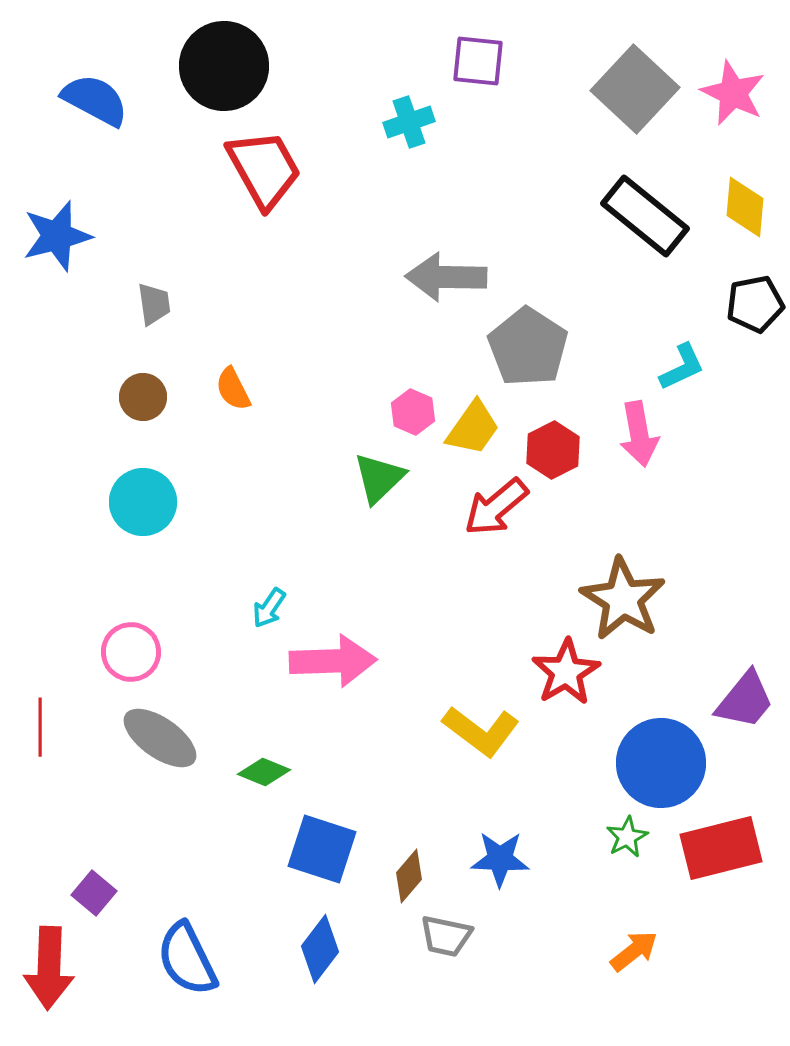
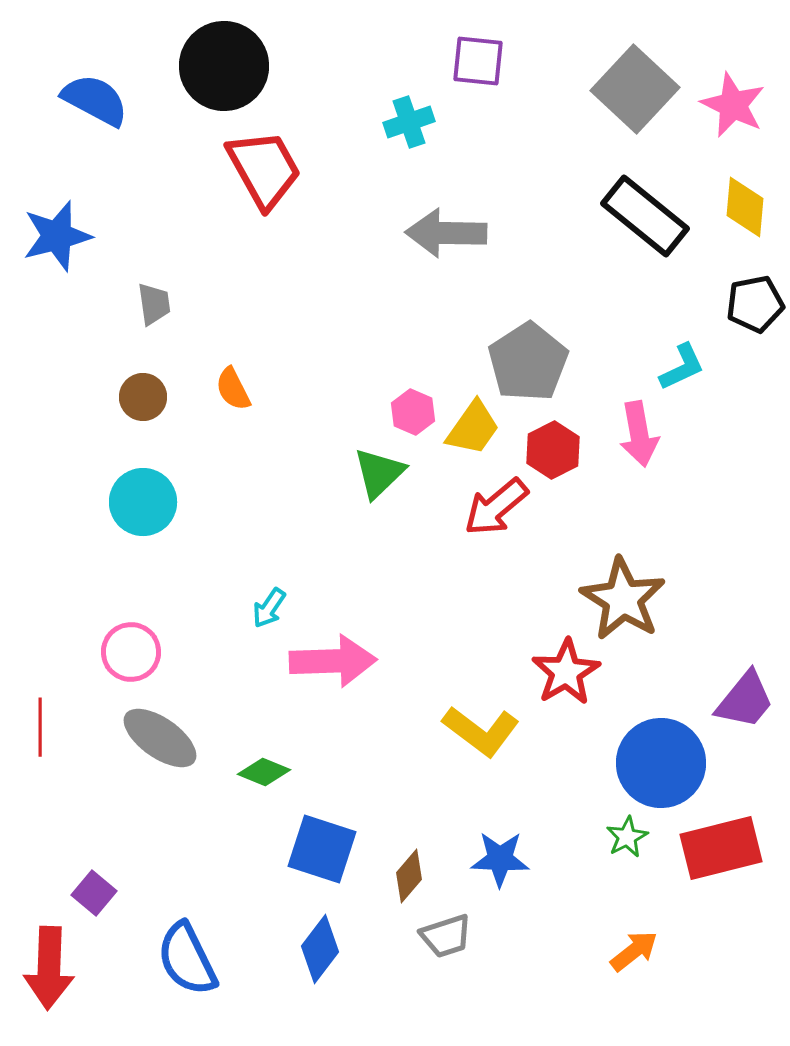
pink star at (733, 93): moved 12 px down
gray arrow at (446, 277): moved 44 px up
gray pentagon at (528, 347): moved 15 px down; rotated 6 degrees clockwise
green triangle at (379, 478): moved 5 px up
gray trapezoid at (446, 936): rotated 30 degrees counterclockwise
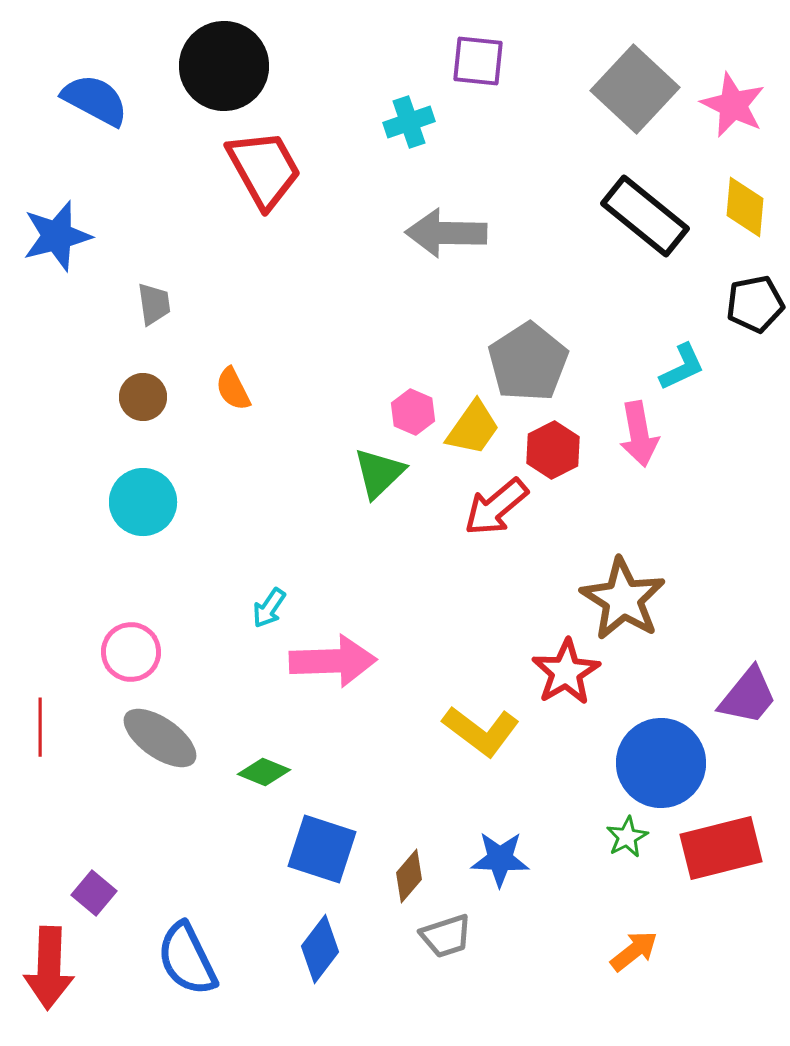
purple trapezoid at (745, 700): moved 3 px right, 4 px up
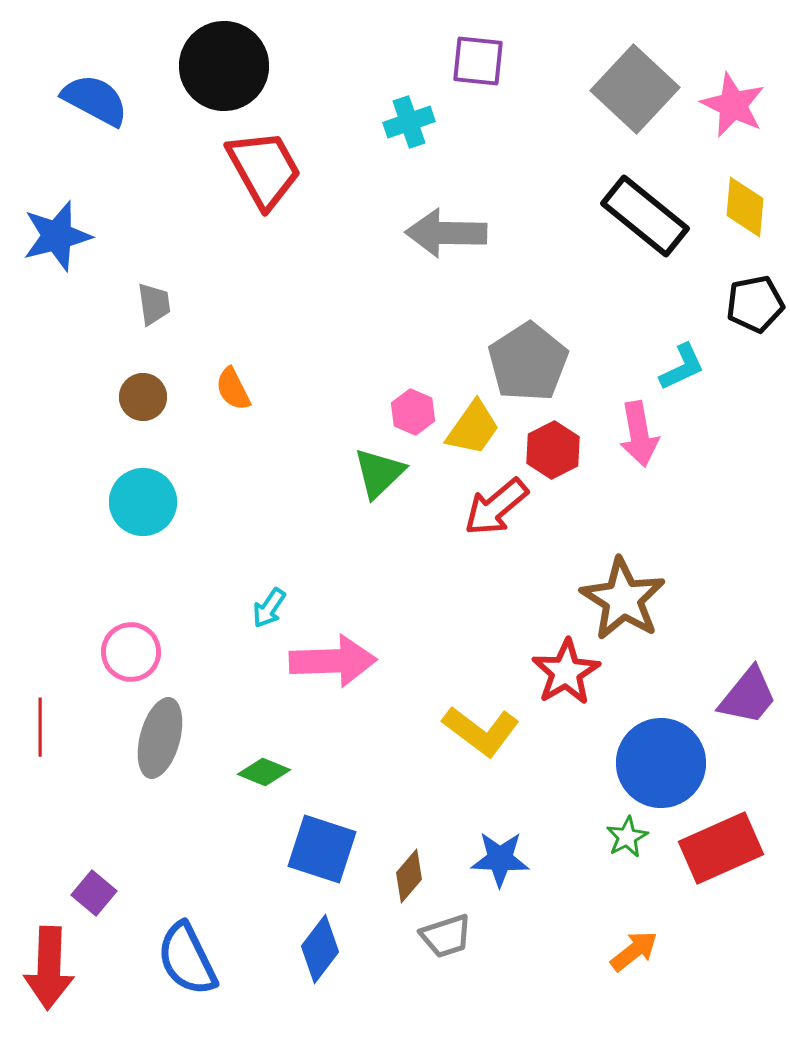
gray ellipse at (160, 738): rotated 70 degrees clockwise
red rectangle at (721, 848): rotated 10 degrees counterclockwise
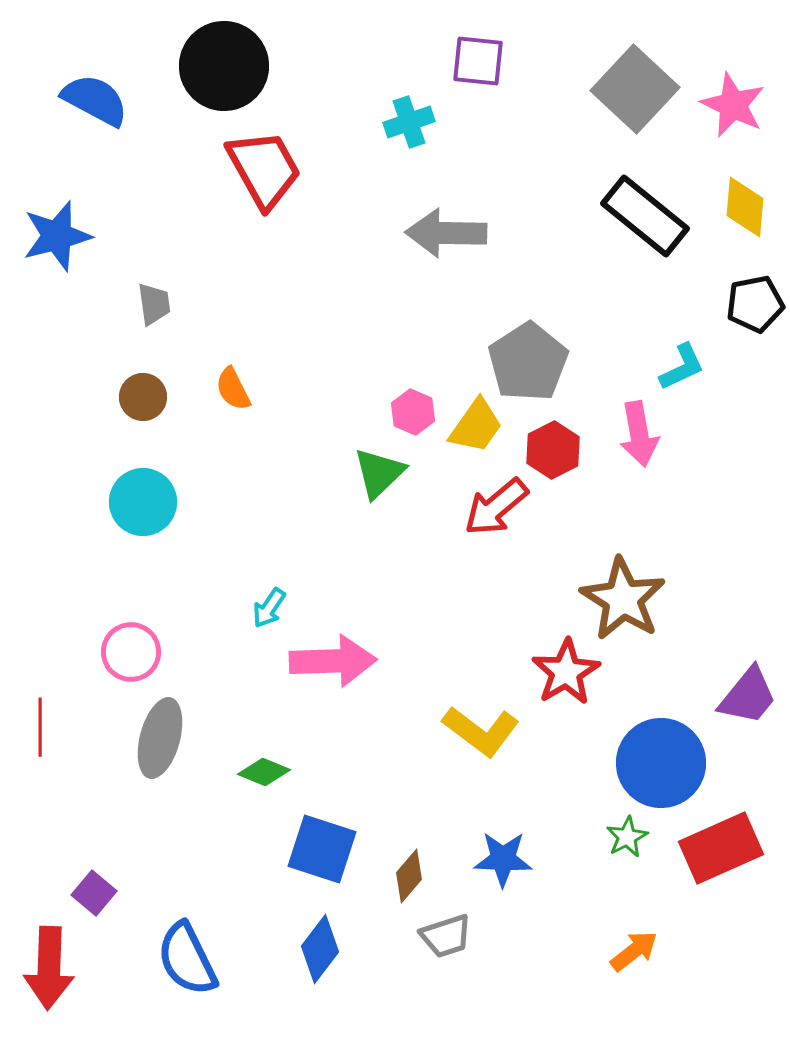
yellow trapezoid at (473, 428): moved 3 px right, 2 px up
blue star at (500, 859): moved 3 px right
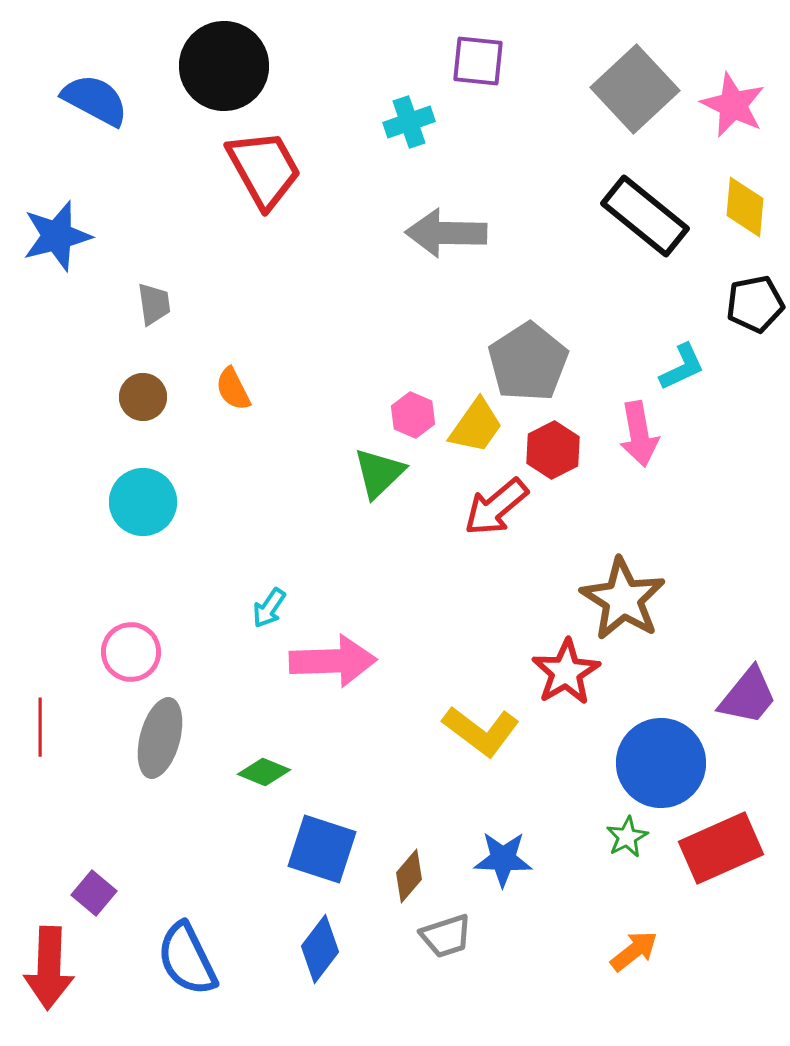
gray square at (635, 89): rotated 4 degrees clockwise
pink hexagon at (413, 412): moved 3 px down
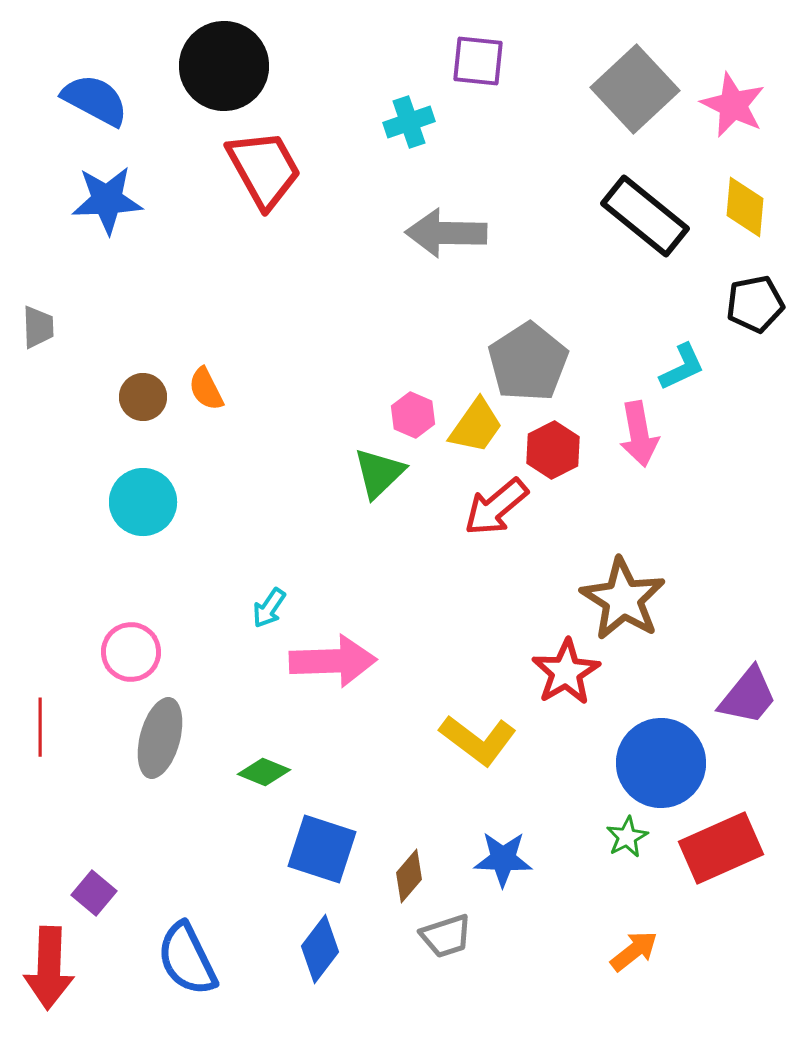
blue star at (57, 236): moved 50 px right, 36 px up; rotated 12 degrees clockwise
gray trapezoid at (154, 304): moved 116 px left, 23 px down; rotated 6 degrees clockwise
orange semicircle at (233, 389): moved 27 px left
yellow L-shape at (481, 731): moved 3 px left, 9 px down
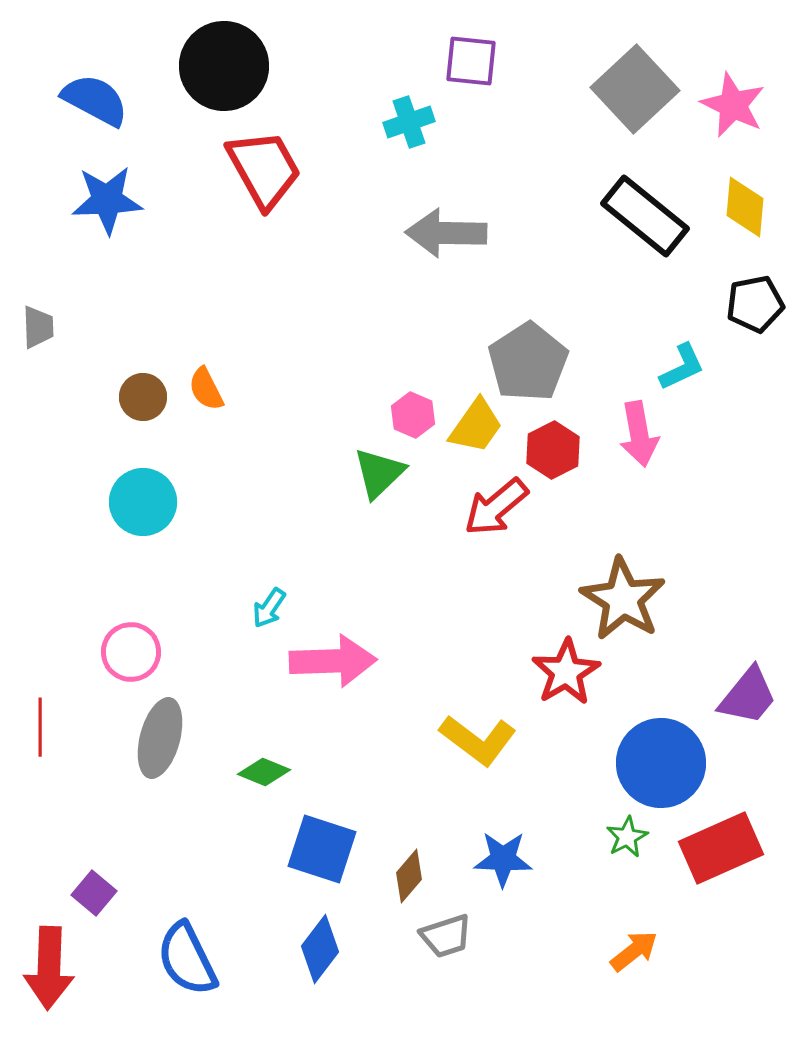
purple square at (478, 61): moved 7 px left
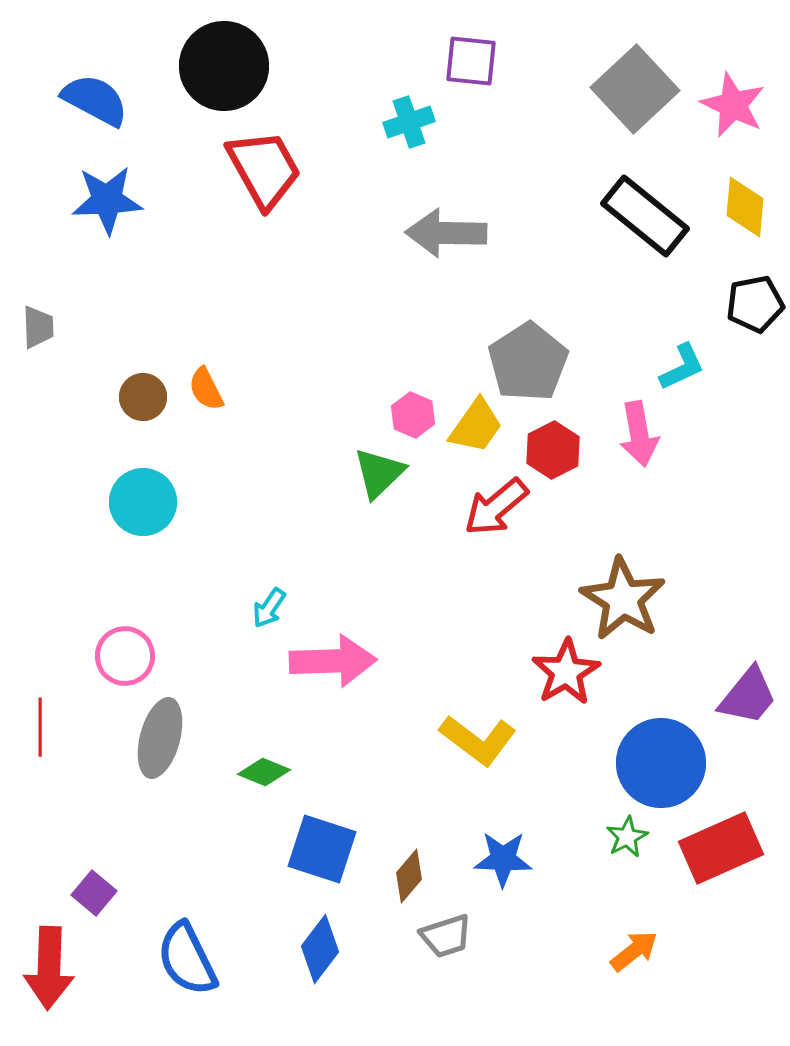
pink circle at (131, 652): moved 6 px left, 4 px down
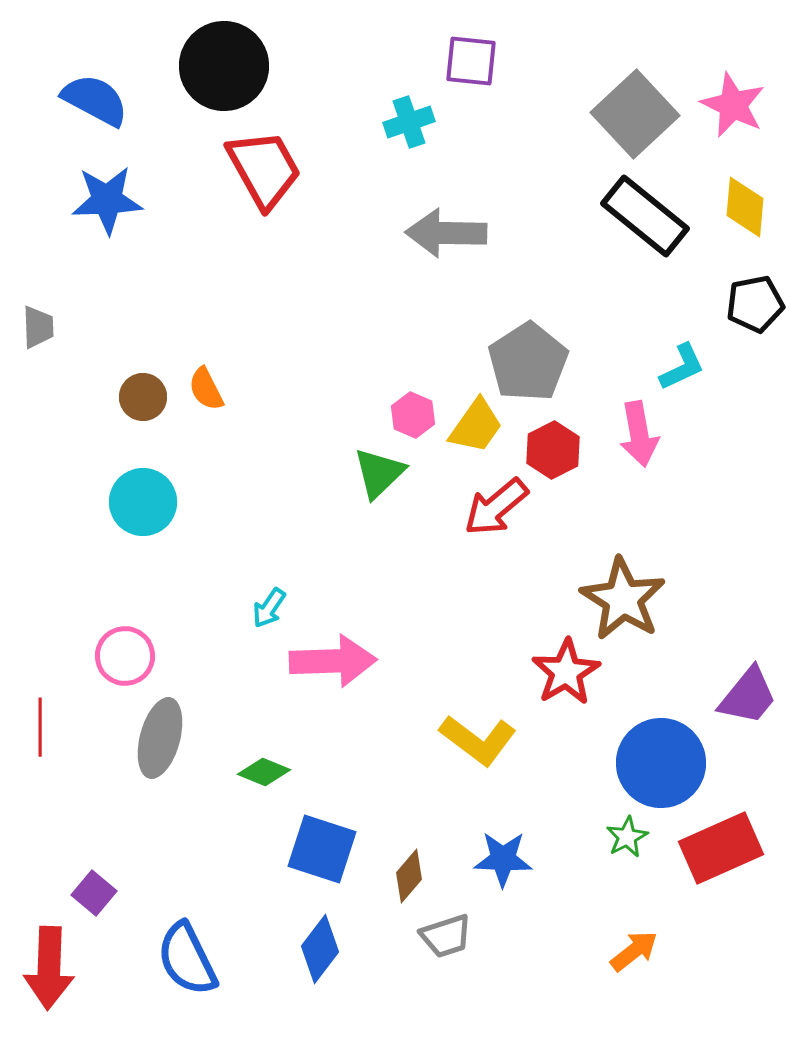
gray square at (635, 89): moved 25 px down
